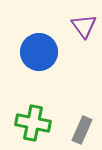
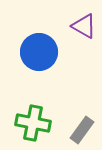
purple triangle: rotated 24 degrees counterclockwise
gray rectangle: rotated 12 degrees clockwise
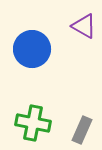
blue circle: moved 7 px left, 3 px up
gray rectangle: rotated 12 degrees counterclockwise
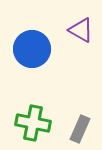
purple triangle: moved 3 px left, 4 px down
gray rectangle: moved 2 px left, 1 px up
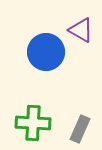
blue circle: moved 14 px right, 3 px down
green cross: rotated 8 degrees counterclockwise
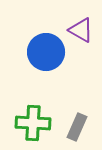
gray rectangle: moved 3 px left, 2 px up
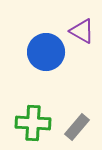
purple triangle: moved 1 px right, 1 px down
gray rectangle: rotated 16 degrees clockwise
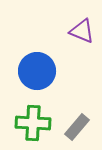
purple triangle: rotated 8 degrees counterclockwise
blue circle: moved 9 px left, 19 px down
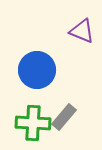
blue circle: moved 1 px up
gray rectangle: moved 13 px left, 10 px up
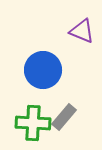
blue circle: moved 6 px right
